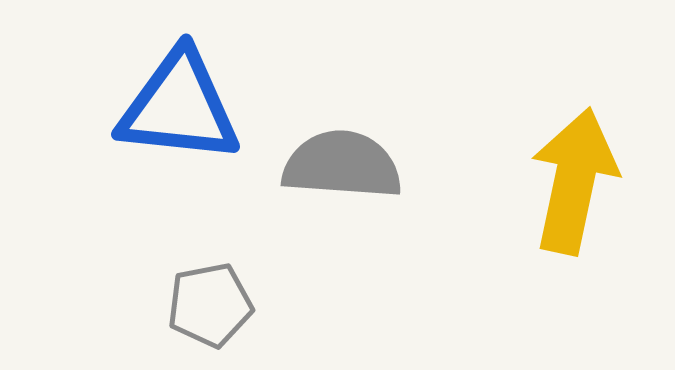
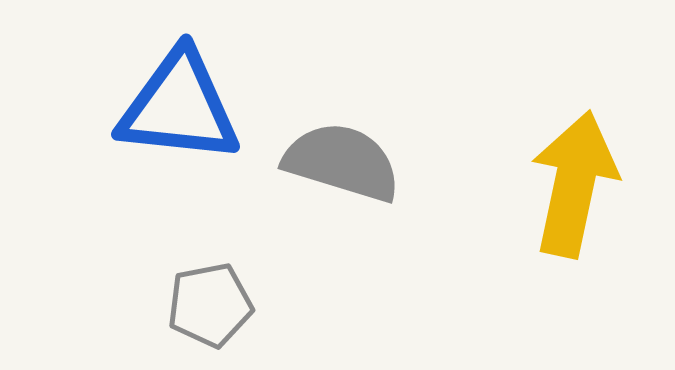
gray semicircle: moved 3 px up; rotated 13 degrees clockwise
yellow arrow: moved 3 px down
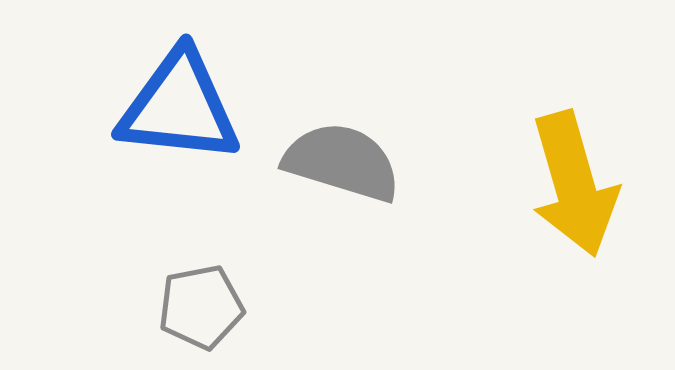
yellow arrow: rotated 152 degrees clockwise
gray pentagon: moved 9 px left, 2 px down
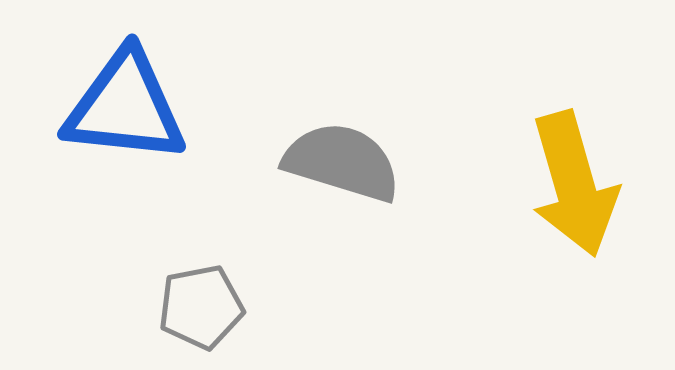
blue triangle: moved 54 px left
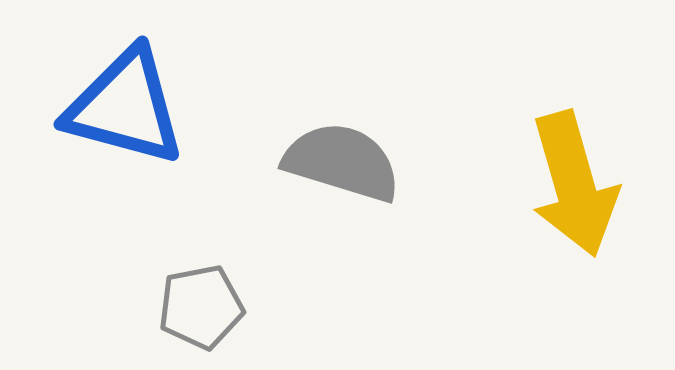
blue triangle: rotated 9 degrees clockwise
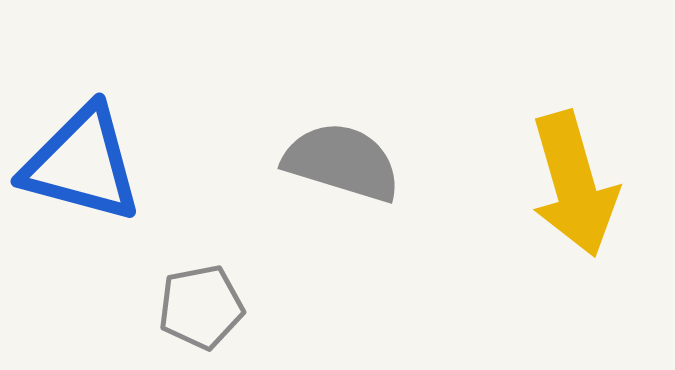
blue triangle: moved 43 px left, 57 px down
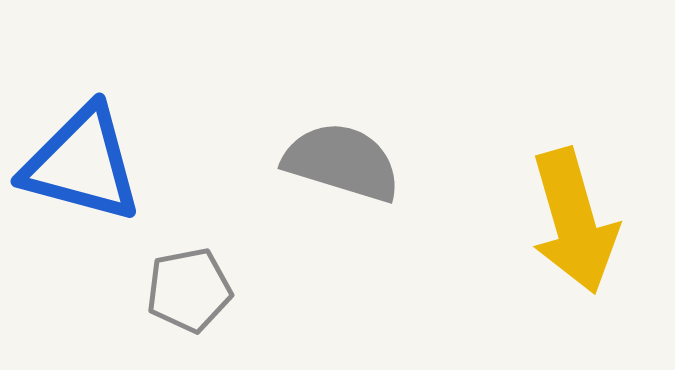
yellow arrow: moved 37 px down
gray pentagon: moved 12 px left, 17 px up
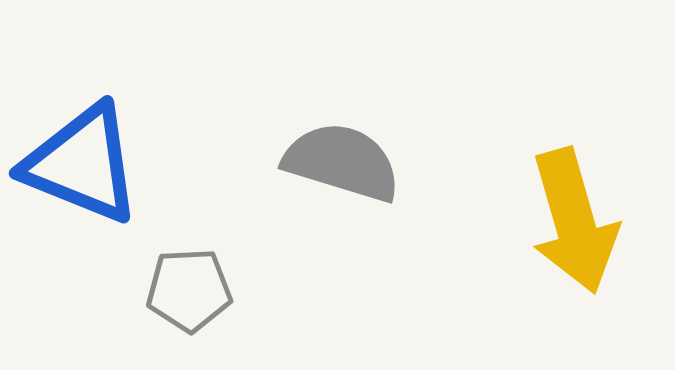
blue triangle: rotated 7 degrees clockwise
gray pentagon: rotated 8 degrees clockwise
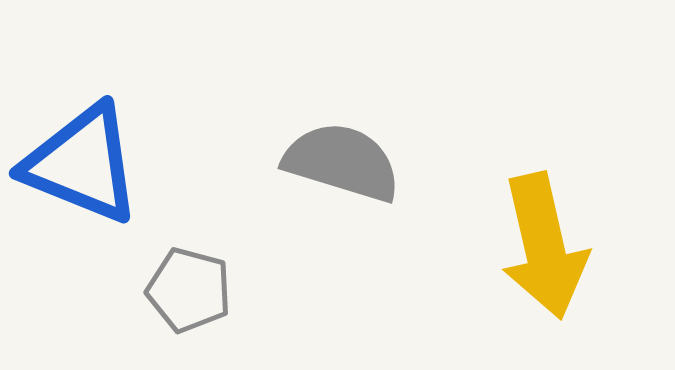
yellow arrow: moved 30 px left, 25 px down; rotated 3 degrees clockwise
gray pentagon: rotated 18 degrees clockwise
